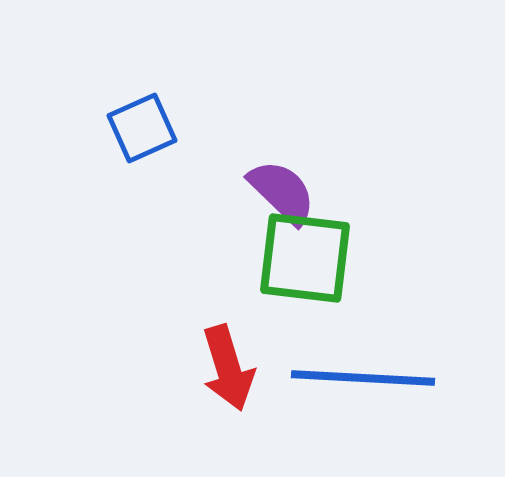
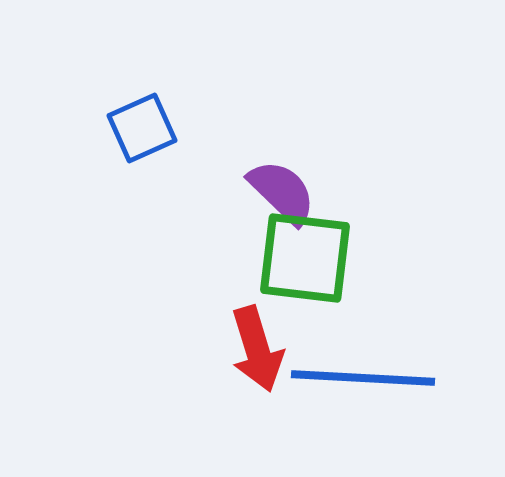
red arrow: moved 29 px right, 19 px up
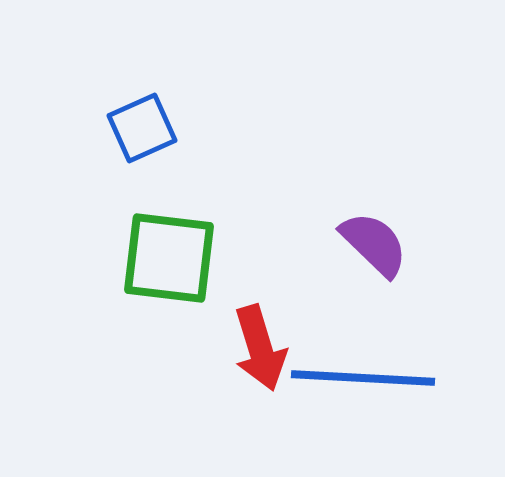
purple semicircle: moved 92 px right, 52 px down
green square: moved 136 px left
red arrow: moved 3 px right, 1 px up
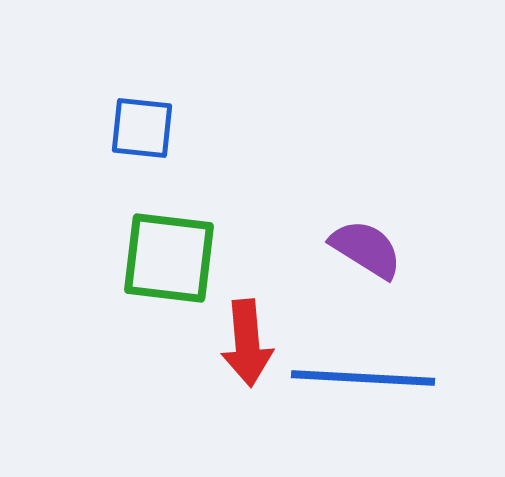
blue square: rotated 30 degrees clockwise
purple semicircle: moved 8 px left, 5 px down; rotated 12 degrees counterclockwise
red arrow: moved 13 px left, 5 px up; rotated 12 degrees clockwise
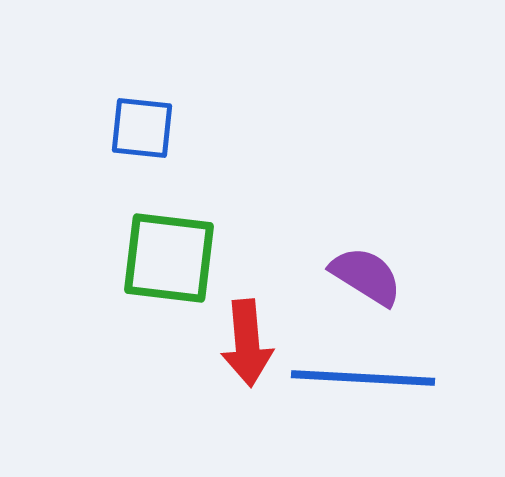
purple semicircle: moved 27 px down
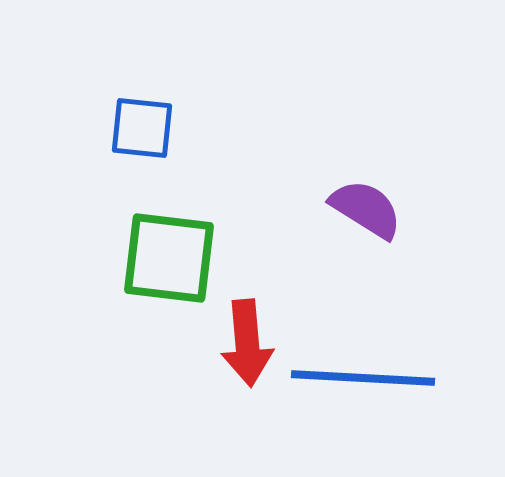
purple semicircle: moved 67 px up
